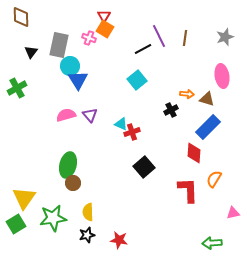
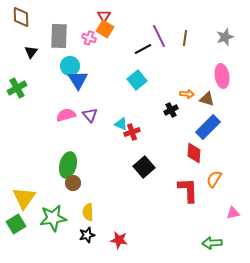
gray rectangle: moved 9 px up; rotated 10 degrees counterclockwise
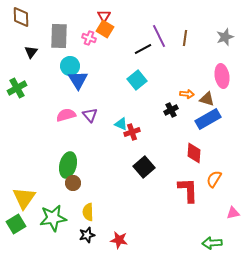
blue rectangle: moved 8 px up; rotated 15 degrees clockwise
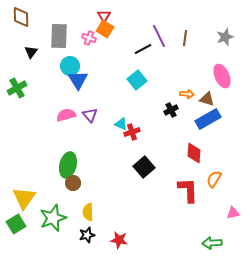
pink ellipse: rotated 15 degrees counterclockwise
green star: rotated 12 degrees counterclockwise
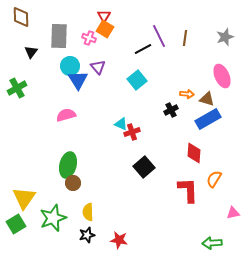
purple triangle: moved 8 px right, 48 px up
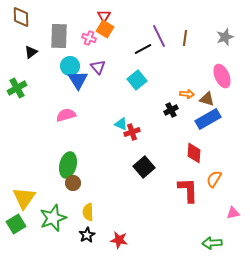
black triangle: rotated 16 degrees clockwise
black star: rotated 14 degrees counterclockwise
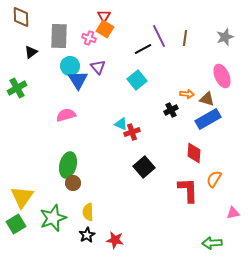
yellow triangle: moved 2 px left, 1 px up
red star: moved 4 px left
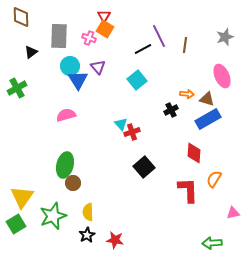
brown line: moved 7 px down
cyan triangle: rotated 24 degrees clockwise
green ellipse: moved 3 px left
green star: moved 2 px up
